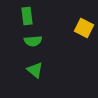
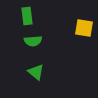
yellow square: rotated 18 degrees counterclockwise
green triangle: moved 1 px right, 2 px down
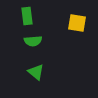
yellow square: moved 7 px left, 5 px up
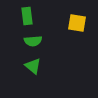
green triangle: moved 3 px left, 6 px up
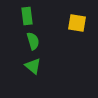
green semicircle: rotated 102 degrees counterclockwise
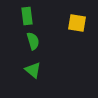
green triangle: moved 4 px down
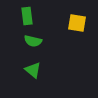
green semicircle: rotated 120 degrees clockwise
